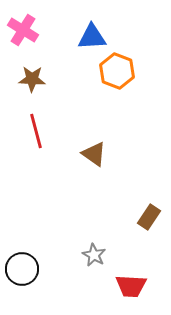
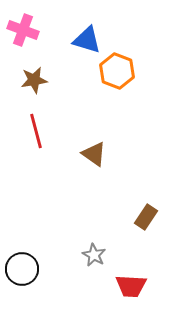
pink cross: rotated 12 degrees counterclockwise
blue triangle: moved 5 px left, 3 px down; rotated 20 degrees clockwise
brown star: moved 2 px right, 1 px down; rotated 12 degrees counterclockwise
brown rectangle: moved 3 px left
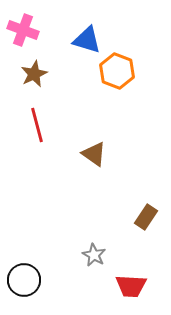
brown star: moved 6 px up; rotated 16 degrees counterclockwise
red line: moved 1 px right, 6 px up
black circle: moved 2 px right, 11 px down
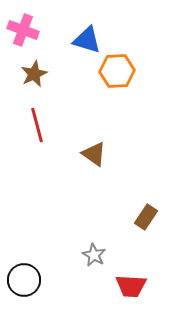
orange hexagon: rotated 24 degrees counterclockwise
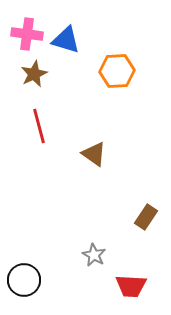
pink cross: moved 4 px right, 4 px down; rotated 12 degrees counterclockwise
blue triangle: moved 21 px left
red line: moved 2 px right, 1 px down
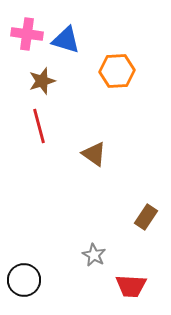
brown star: moved 8 px right, 7 px down; rotated 8 degrees clockwise
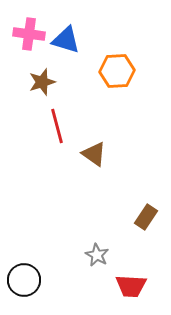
pink cross: moved 2 px right
brown star: moved 1 px down
red line: moved 18 px right
gray star: moved 3 px right
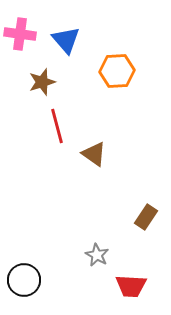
pink cross: moved 9 px left
blue triangle: rotated 32 degrees clockwise
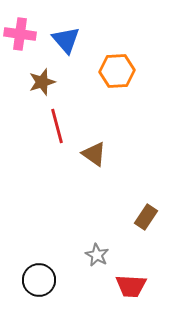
black circle: moved 15 px right
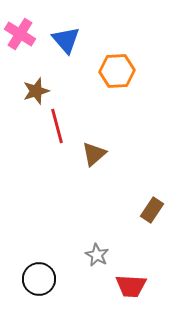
pink cross: rotated 24 degrees clockwise
brown star: moved 6 px left, 9 px down
brown triangle: rotated 44 degrees clockwise
brown rectangle: moved 6 px right, 7 px up
black circle: moved 1 px up
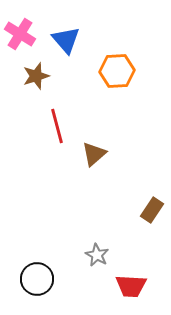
brown star: moved 15 px up
black circle: moved 2 px left
